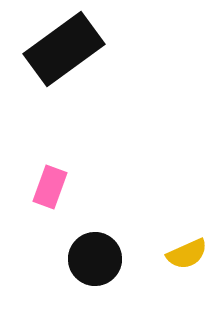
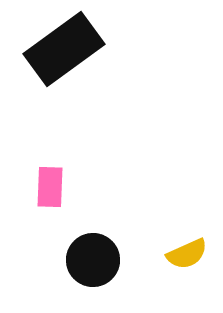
pink rectangle: rotated 18 degrees counterclockwise
black circle: moved 2 px left, 1 px down
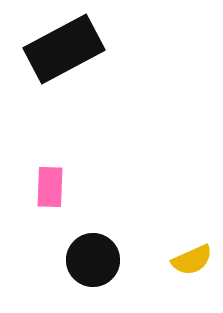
black rectangle: rotated 8 degrees clockwise
yellow semicircle: moved 5 px right, 6 px down
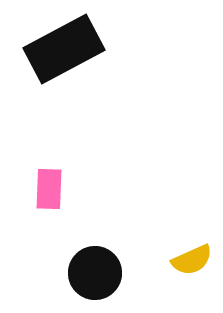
pink rectangle: moved 1 px left, 2 px down
black circle: moved 2 px right, 13 px down
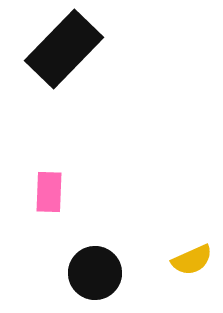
black rectangle: rotated 18 degrees counterclockwise
pink rectangle: moved 3 px down
